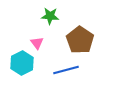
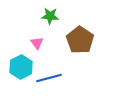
cyan hexagon: moved 1 px left, 4 px down
blue line: moved 17 px left, 8 px down
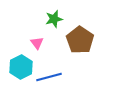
green star: moved 4 px right, 3 px down; rotated 18 degrees counterclockwise
blue line: moved 1 px up
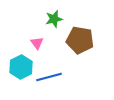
brown pentagon: rotated 24 degrees counterclockwise
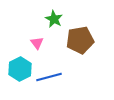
green star: rotated 30 degrees counterclockwise
brown pentagon: rotated 20 degrees counterclockwise
cyan hexagon: moved 1 px left, 2 px down
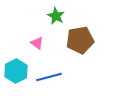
green star: moved 2 px right, 3 px up
pink triangle: rotated 16 degrees counterclockwise
cyan hexagon: moved 4 px left, 2 px down
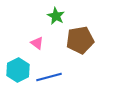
cyan hexagon: moved 2 px right, 1 px up
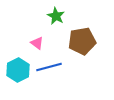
brown pentagon: moved 2 px right, 1 px down
blue line: moved 10 px up
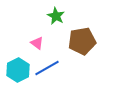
blue line: moved 2 px left, 1 px down; rotated 15 degrees counterclockwise
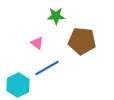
green star: rotated 30 degrees counterclockwise
brown pentagon: rotated 16 degrees clockwise
cyan hexagon: moved 15 px down
